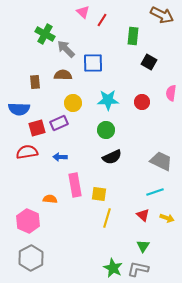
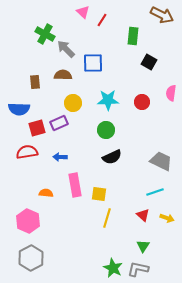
orange semicircle: moved 4 px left, 6 px up
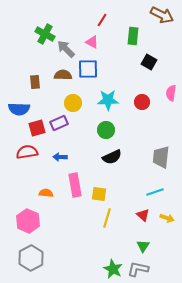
pink triangle: moved 9 px right, 30 px down; rotated 16 degrees counterclockwise
blue square: moved 5 px left, 6 px down
gray trapezoid: moved 4 px up; rotated 110 degrees counterclockwise
green star: moved 1 px down
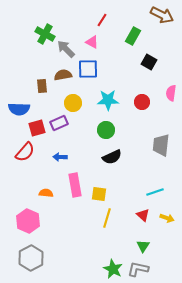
green rectangle: rotated 24 degrees clockwise
brown semicircle: rotated 12 degrees counterclockwise
brown rectangle: moved 7 px right, 4 px down
red semicircle: moved 2 px left; rotated 140 degrees clockwise
gray trapezoid: moved 12 px up
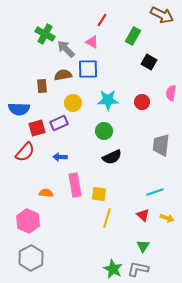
green circle: moved 2 px left, 1 px down
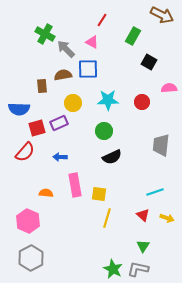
pink semicircle: moved 2 px left, 5 px up; rotated 77 degrees clockwise
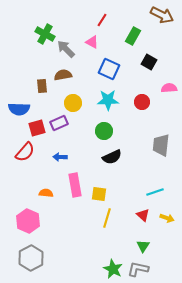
blue square: moved 21 px right; rotated 25 degrees clockwise
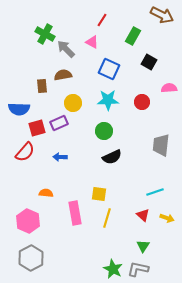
pink rectangle: moved 28 px down
